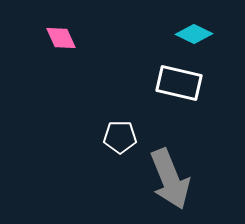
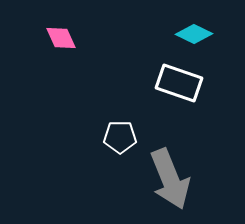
white rectangle: rotated 6 degrees clockwise
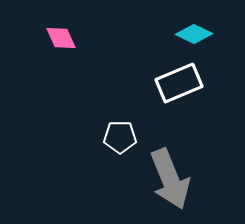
white rectangle: rotated 42 degrees counterclockwise
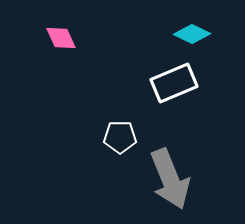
cyan diamond: moved 2 px left
white rectangle: moved 5 px left
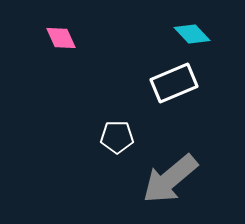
cyan diamond: rotated 21 degrees clockwise
white pentagon: moved 3 px left
gray arrow: rotated 72 degrees clockwise
